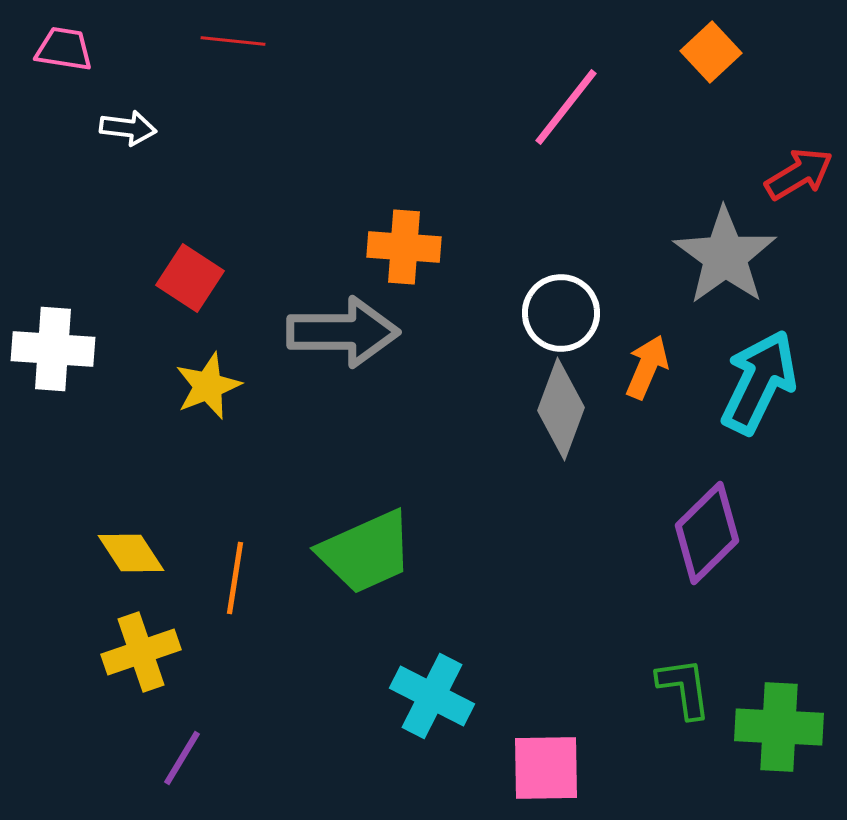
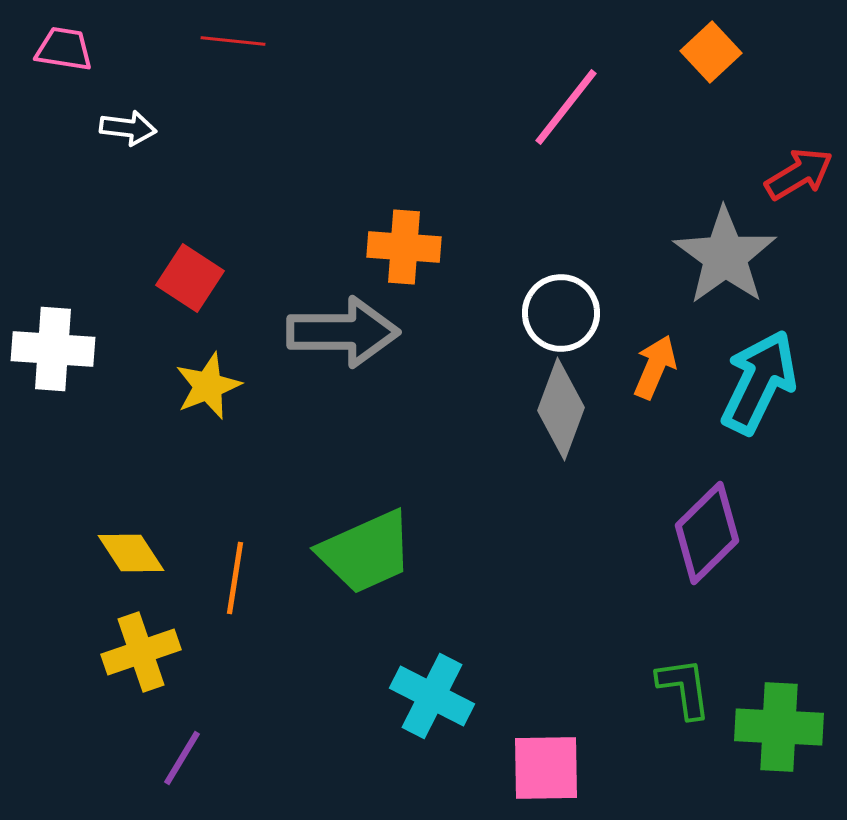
orange arrow: moved 8 px right
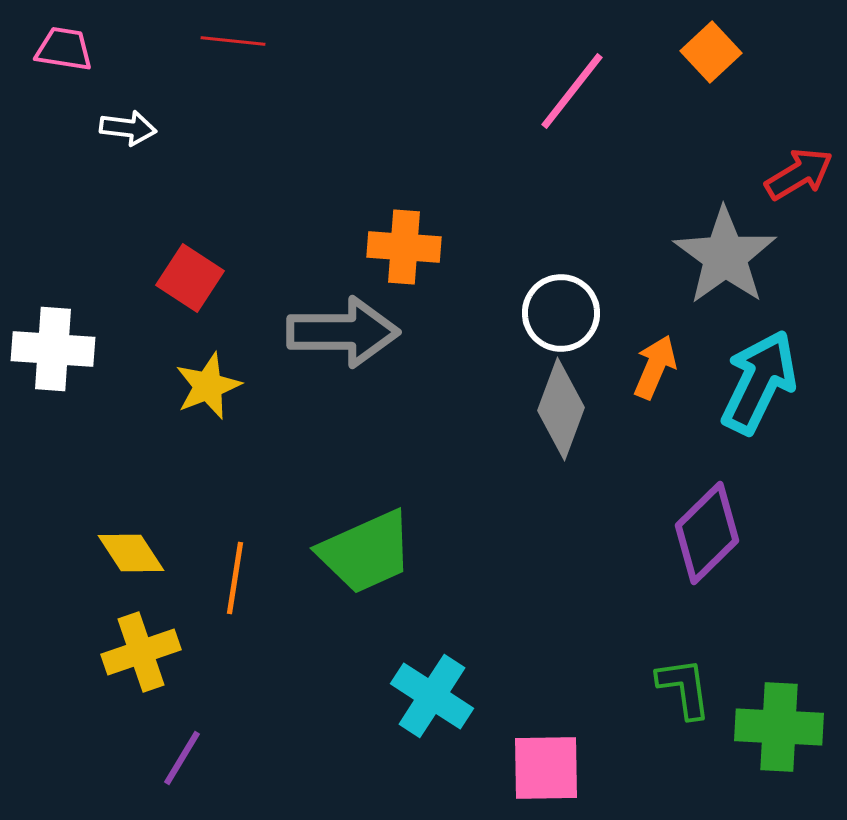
pink line: moved 6 px right, 16 px up
cyan cross: rotated 6 degrees clockwise
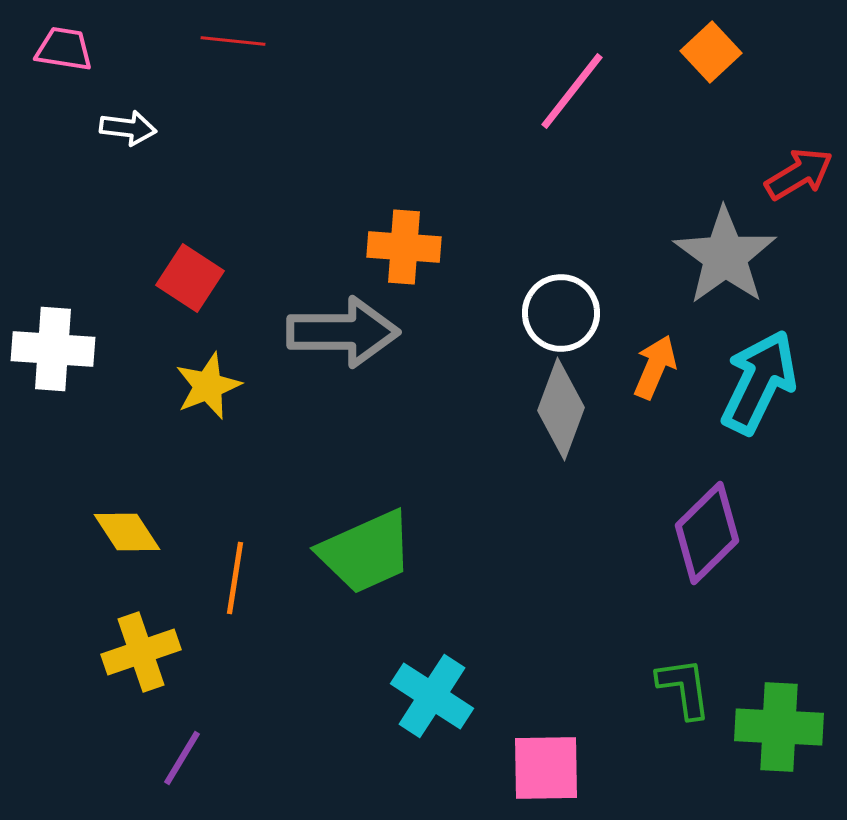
yellow diamond: moved 4 px left, 21 px up
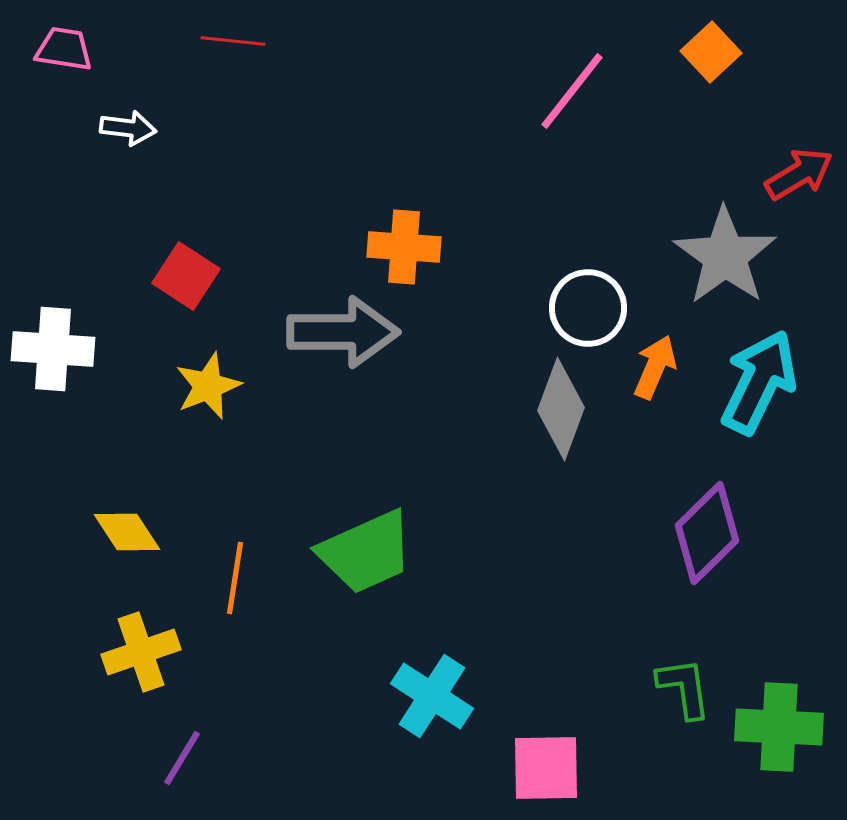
red square: moved 4 px left, 2 px up
white circle: moved 27 px right, 5 px up
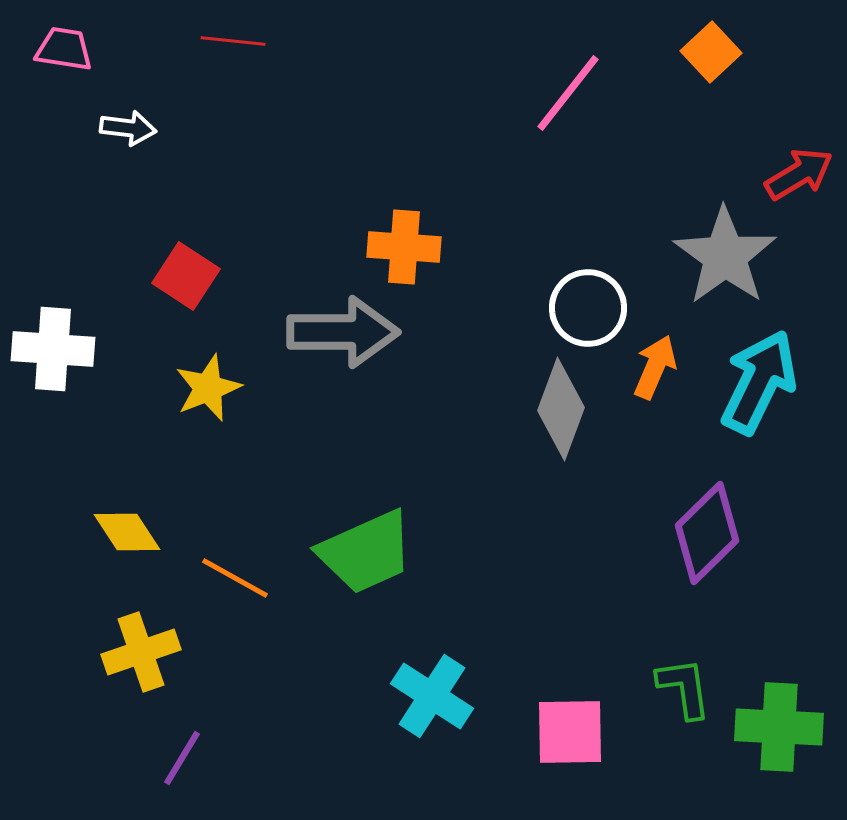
pink line: moved 4 px left, 2 px down
yellow star: moved 2 px down
orange line: rotated 70 degrees counterclockwise
pink square: moved 24 px right, 36 px up
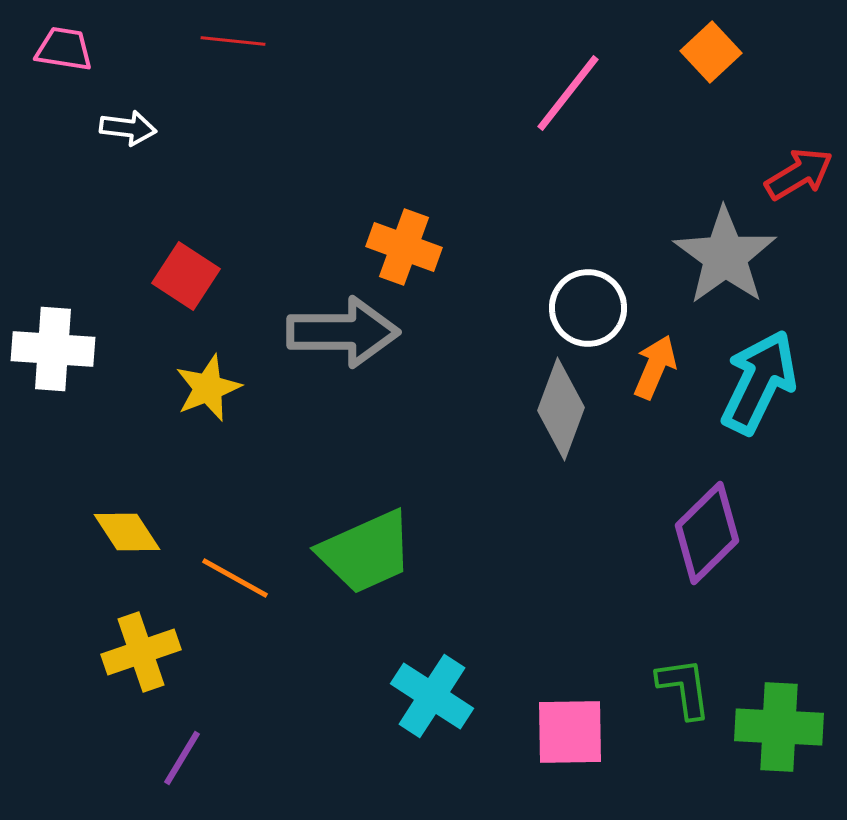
orange cross: rotated 16 degrees clockwise
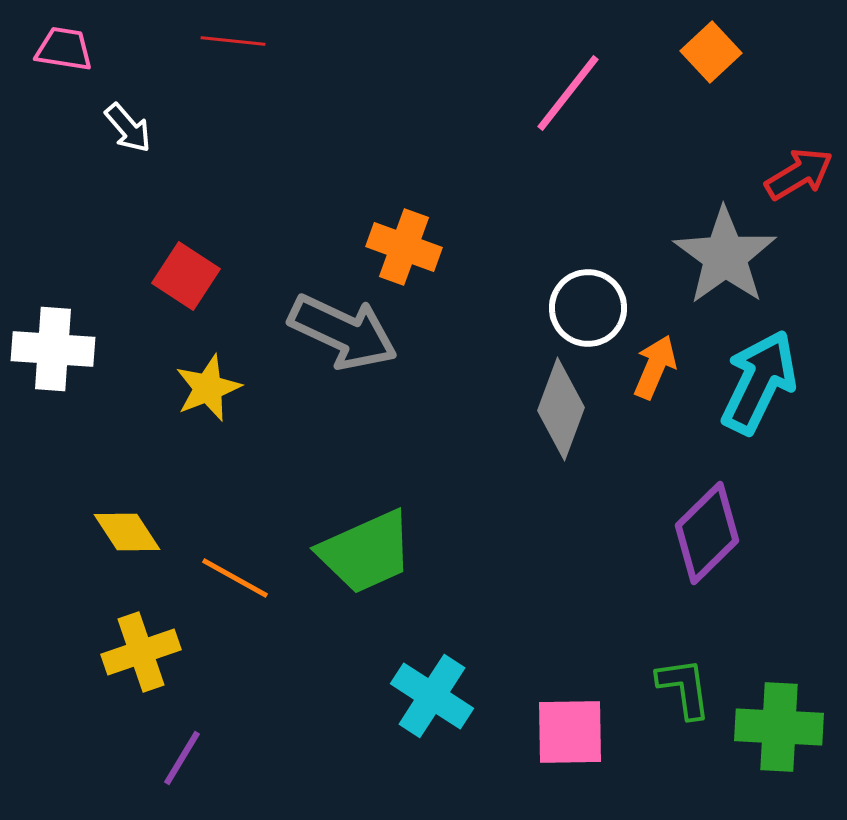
white arrow: rotated 42 degrees clockwise
gray arrow: rotated 25 degrees clockwise
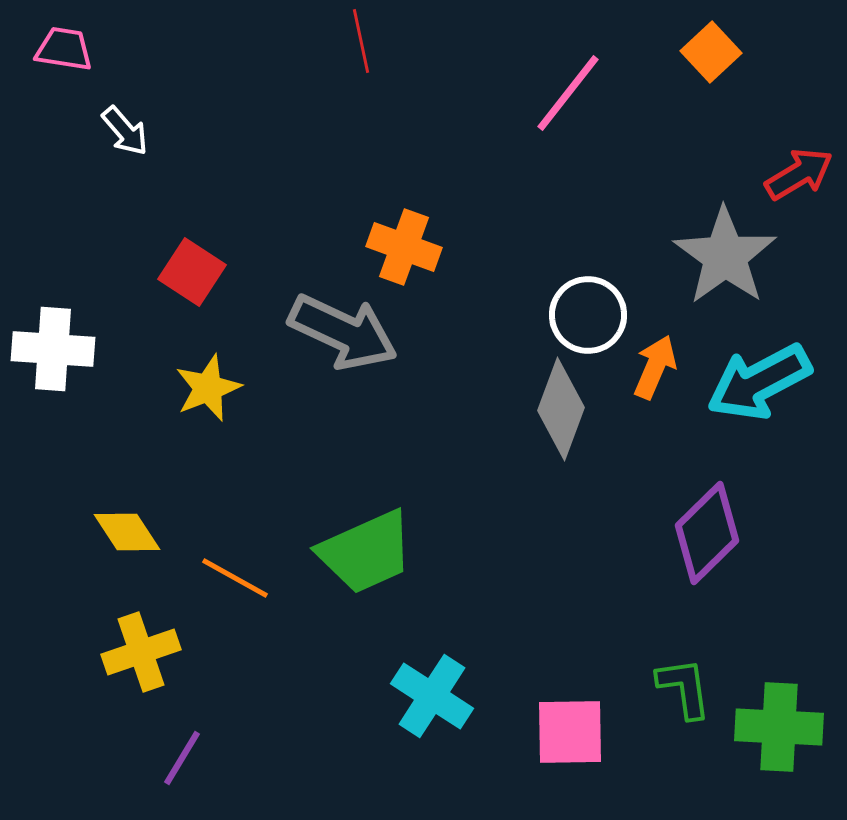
red line: moved 128 px right; rotated 72 degrees clockwise
white arrow: moved 3 px left, 3 px down
red square: moved 6 px right, 4 px up
white circle: moved 7 px down
cyan arrow: rotated 144 degrees counterclockwise
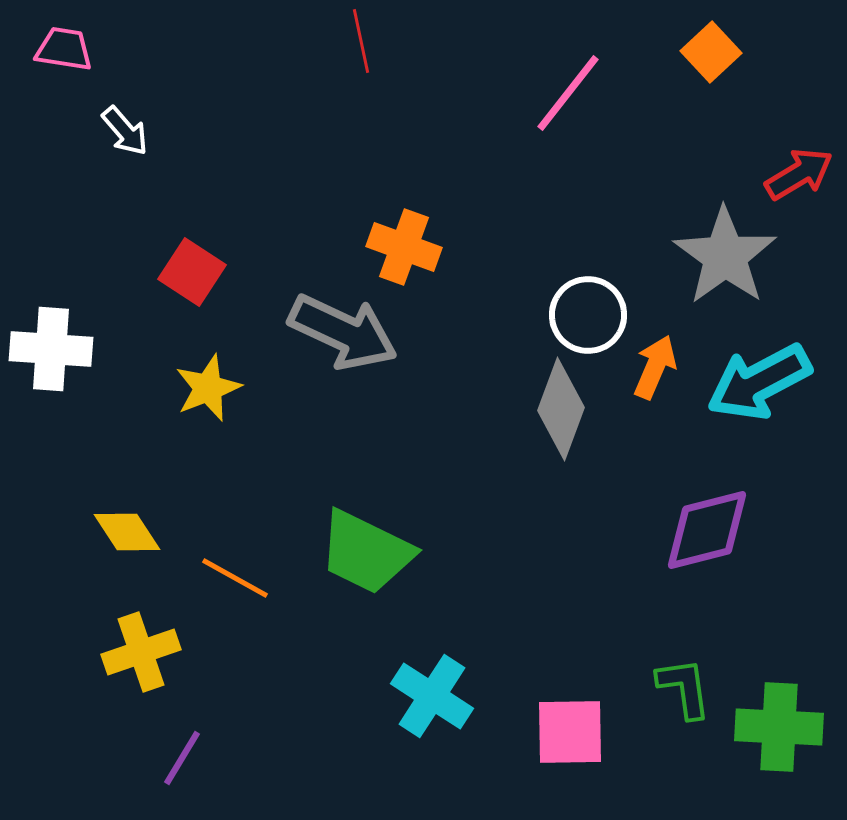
white cross: moved 2 px left
purple diamond: moved 3 px up; rotated 30 degrees clockwise
green trapezoid: rotated 50 degrees clockwise
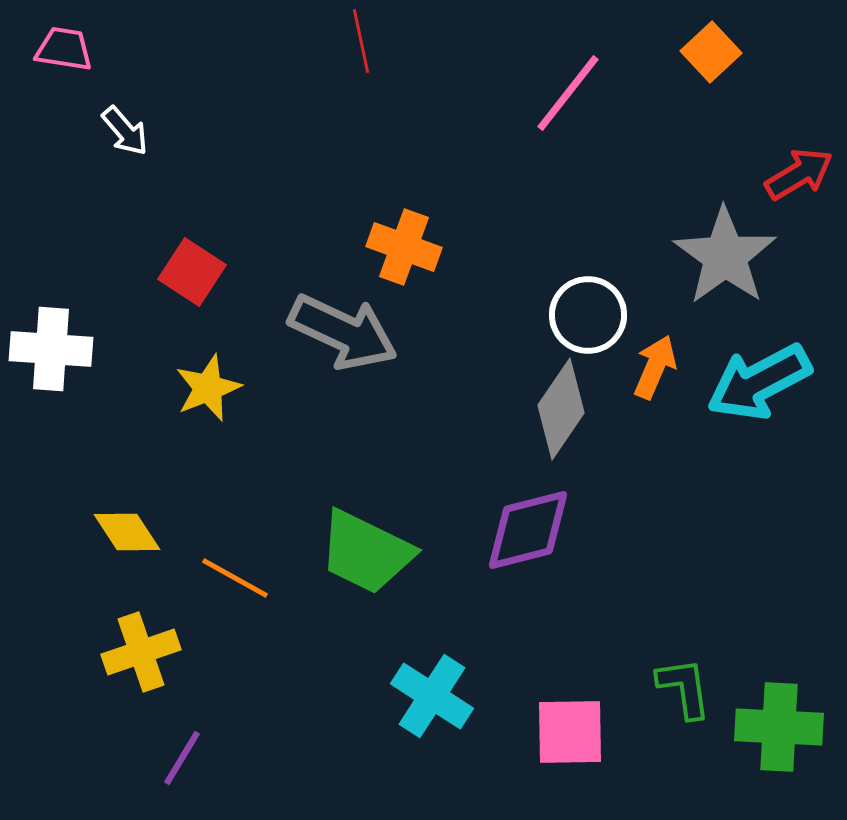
gray diamond: rotated 14 degrees clockwise
purple diamond: moved 179 px left
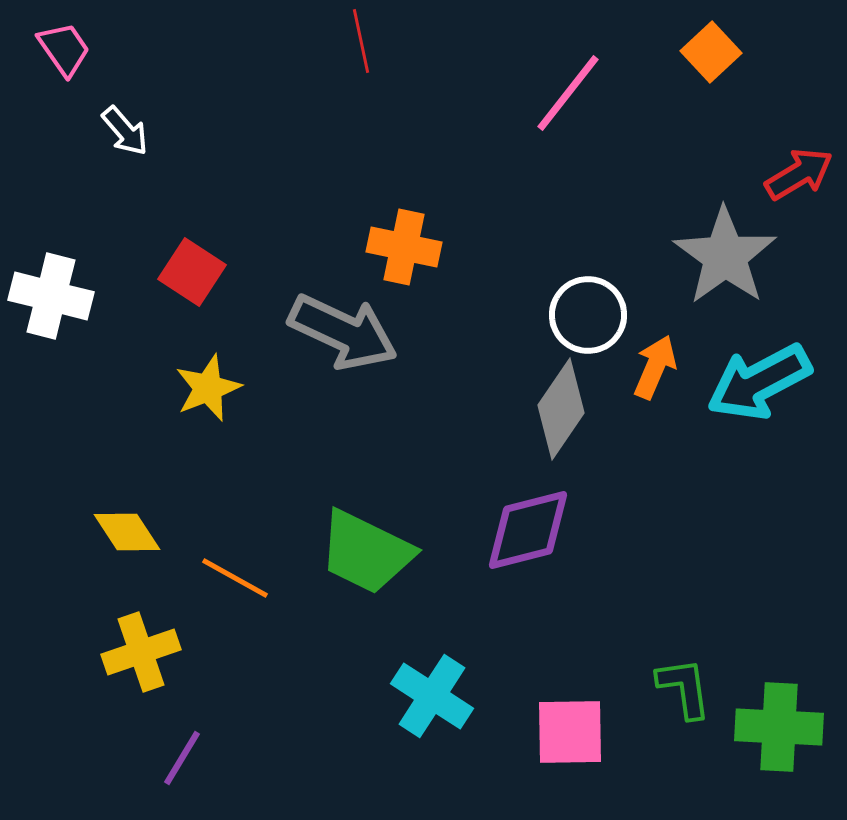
pink trapezoid: rotated 46 degrees clockwise
orange cross: rotated 8 degrees counterclockwise
white cross: moved 53 px up; rotated 10 degrees clockwise
